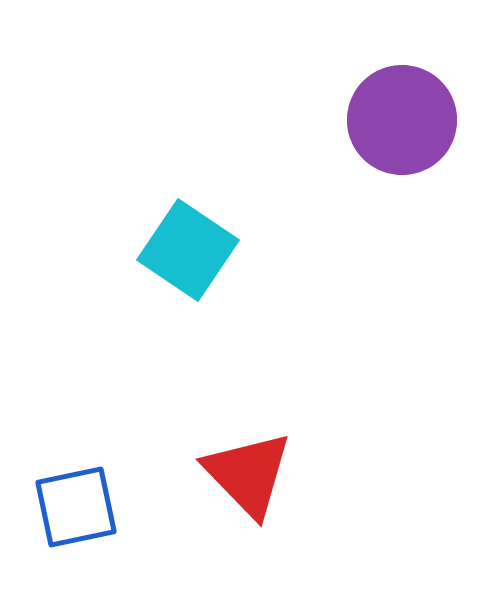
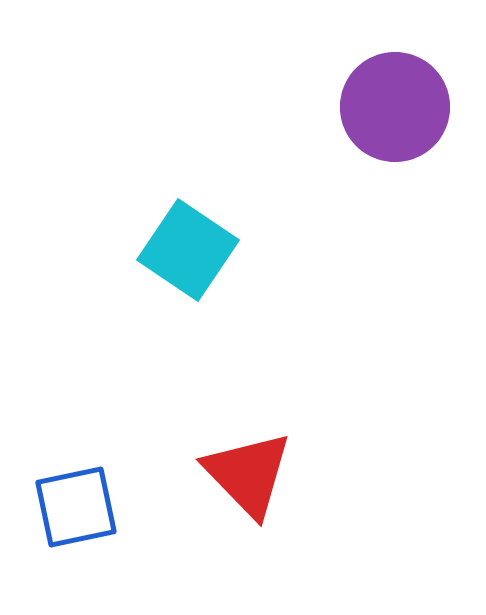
purple circle: moved 7 px left, 13 px up
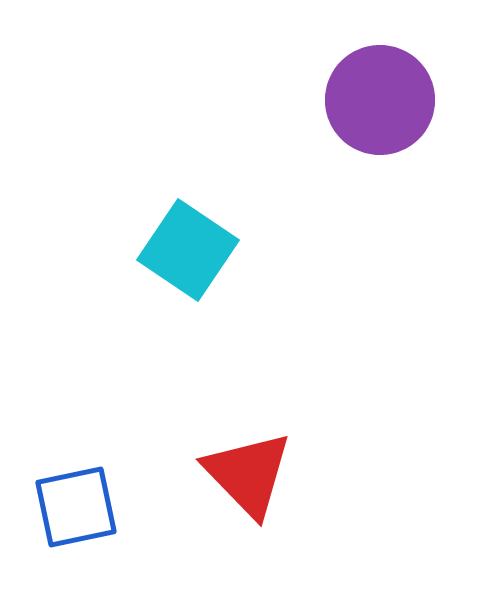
purple circle: moved 15 px left, 7 px up
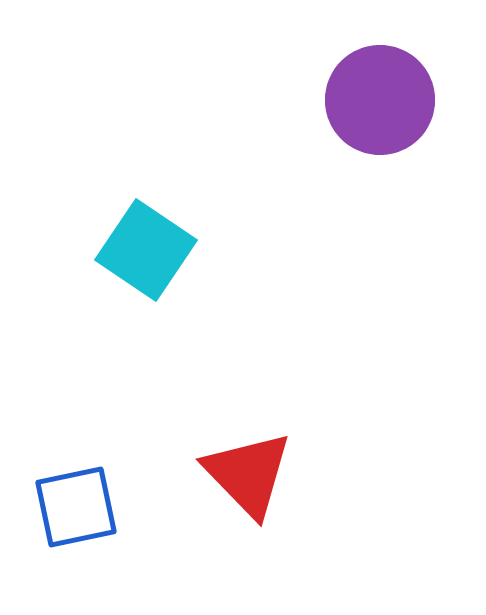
cyan square: moved 42 px left
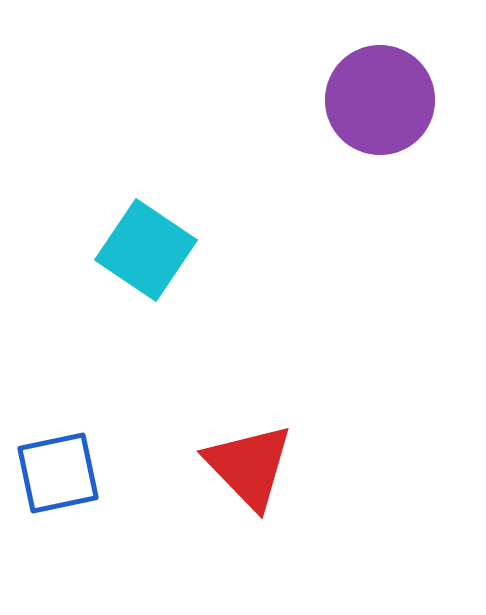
red triangle: moved 1 px right, 8 px up
blue square: moved 18 px left, 34 px up
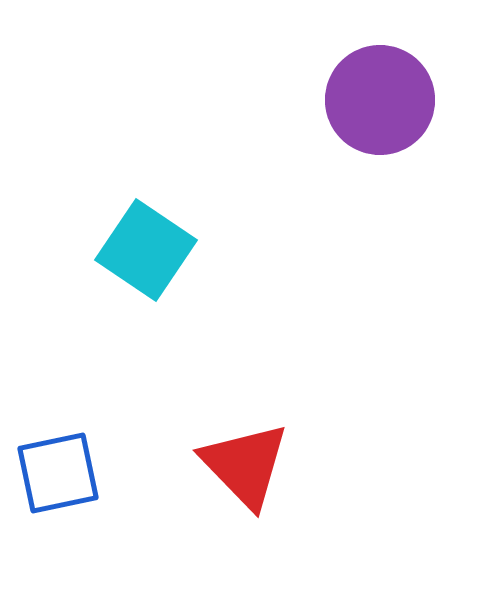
red triangle: moved 4 px left, 1 px up
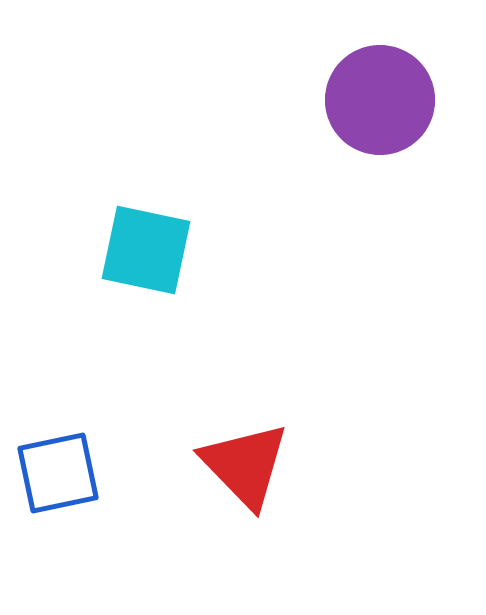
cyan square: rotated 22 degrees counterclockwise
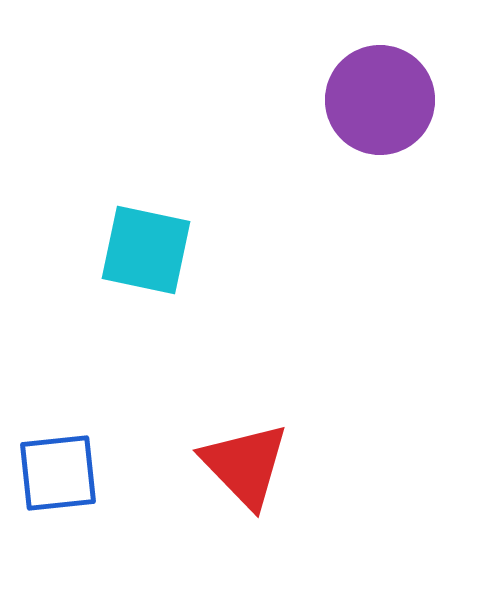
blue square: rotated 6 degrees clockwise
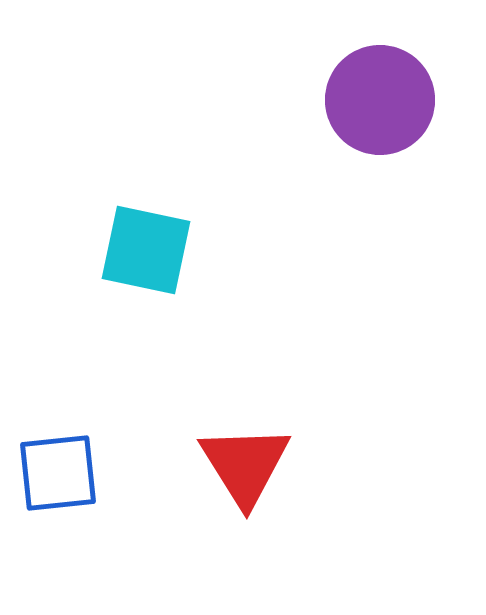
red triangle: rotated 12 degrees clockwise
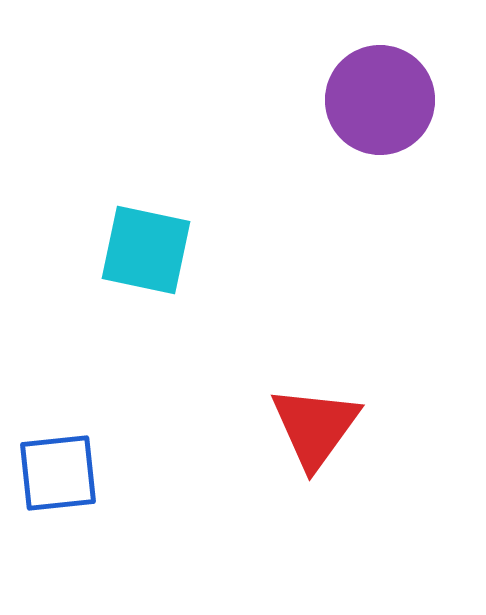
red triangle: moved 70 px right, 38 px up; rotated 8 degrees clockwise
